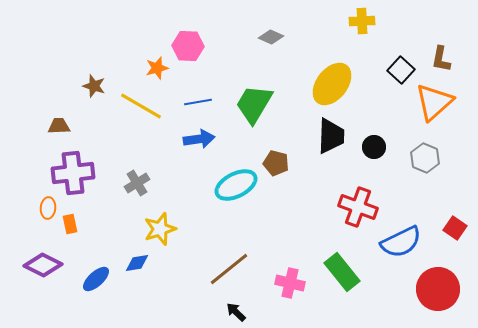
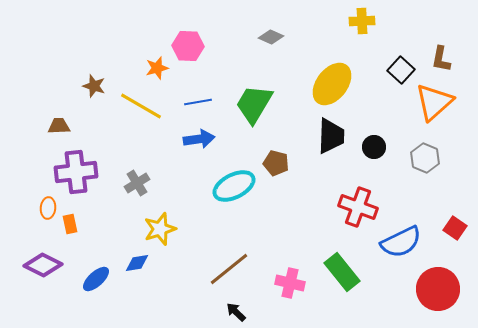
purple cross: moved 3 px right, 1 px up
cyan ellipse: moved 2 px left, 1 px down
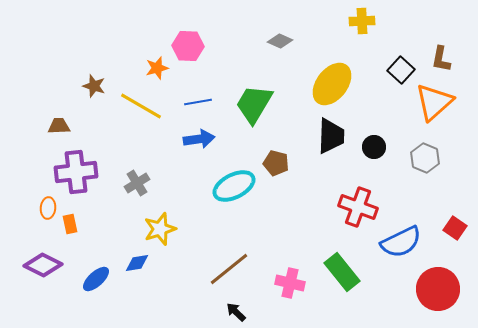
gray diamond: moved 9 px right, 4 px down
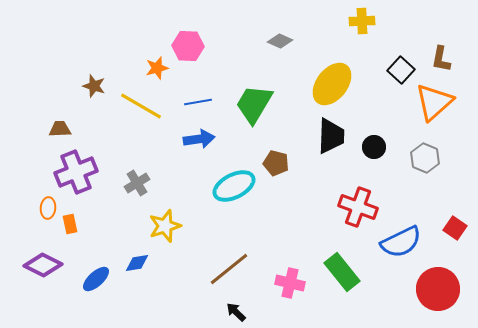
brown trapezoid: moved 1 px right, 3 px down
purple cross: rotated 15 degrees counterclockwise
yellow star: moved 5 px right, 3 px up
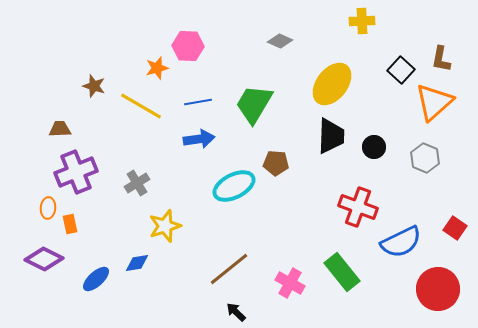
brown pentagon: rotated 10 degrees counterclockwise
purple diamond: moved 1 px right, 6 px up
pink cross: rotated 16 degrees clockwise
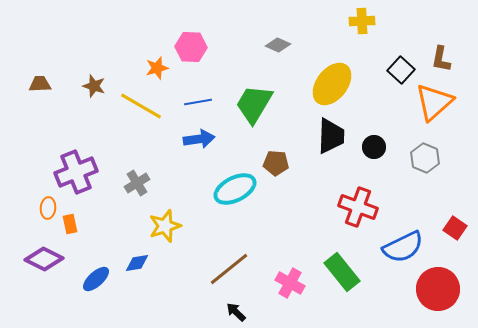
gray diamond: moved 2 px left, 4 px down
pink hexagon: moved 3 px right, 1 px down
brown trapezoid: moved 20 px left, 45 px up
cyan ellipse: moved 1 px right, 3 px down
blue semicircle: moved 2 px right, 5 px down
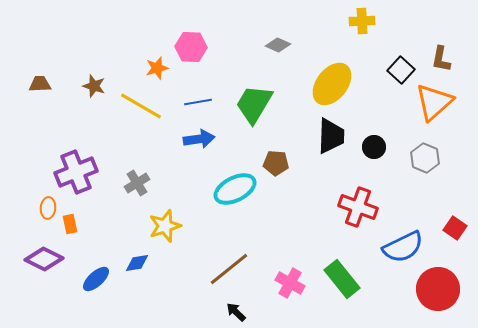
green rectangle: moved 7 px down
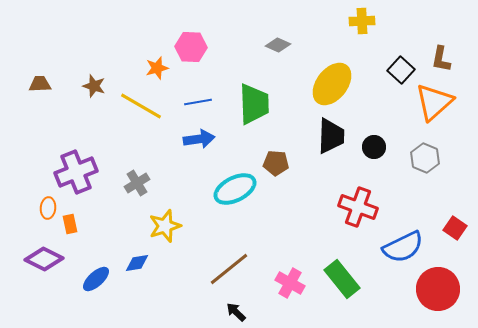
green trapezoid: rotated 147 degrees clockwise
